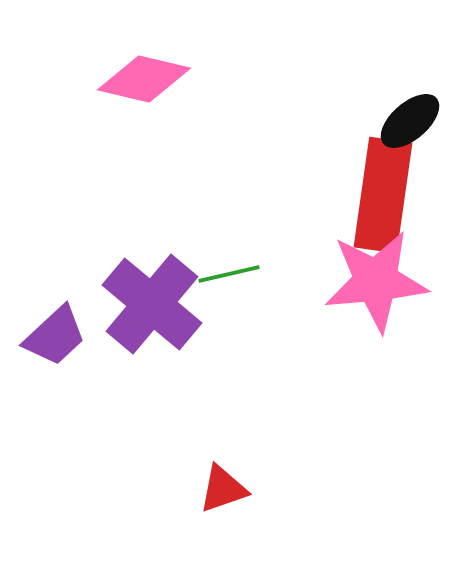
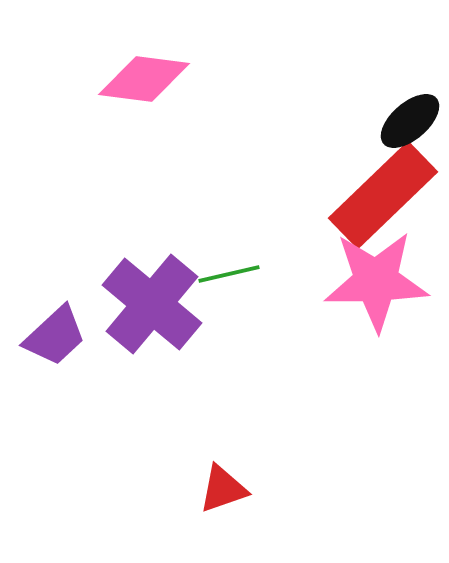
pink diamond: rotated 6 degrees counterclockwise
red rectangle: rotated 38 degrees clockwise
pink star: rotated 4 degrees clockwise
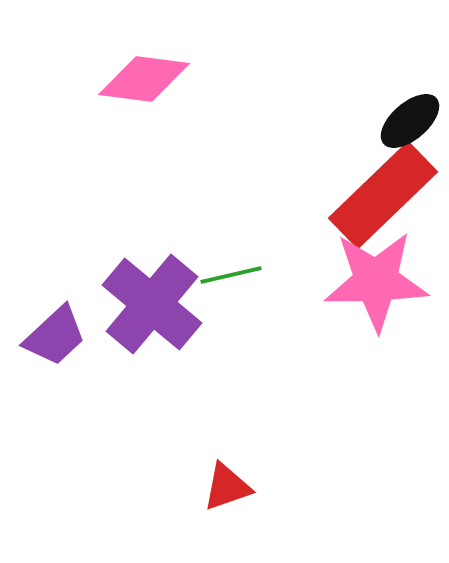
green line: moved 2 px right, 1 px down
red triangle: moved 4 px right, 2 px up
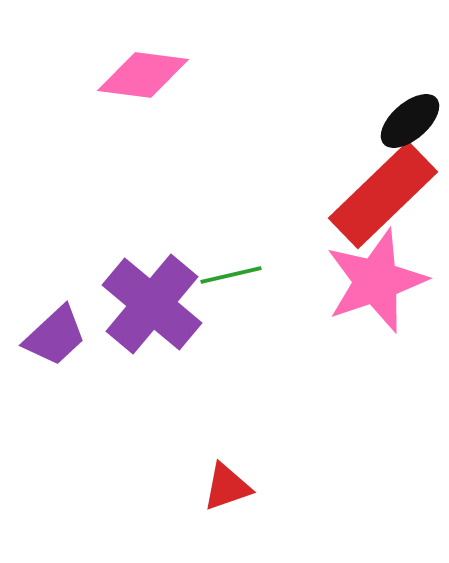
pink diamond: moved 1 px left, 4 px up
pink star: rotated 18 degrees counterclockwise
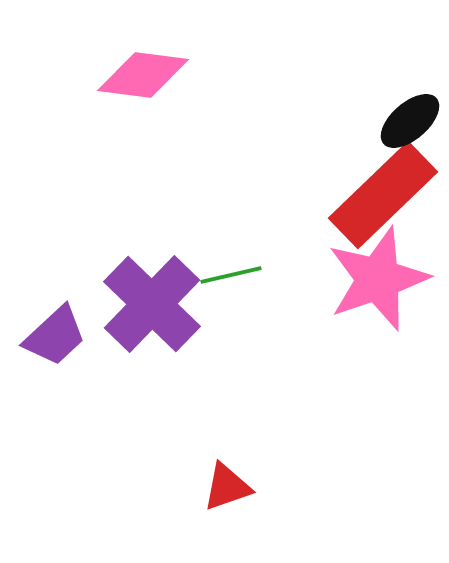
pink star: moved 2 px right, 2 px up
purple cross: rotated 4 degrees clockwise
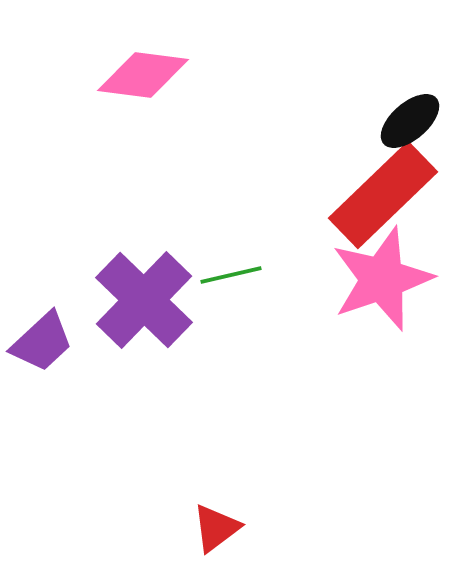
pink star: moved 4 px right
purple cross: moved 8 px left, 4 px up
purple trapezoid: moved 13 px left, 6 px down
red triangle: moved 11 px left, 41 px down; rotated 18 degrees counterclockwise
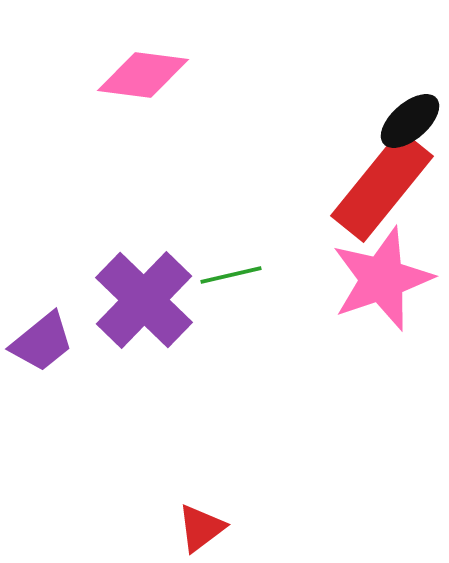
red rectangle: moved 1 px left, 9 px up; rotated 7 degrees counterclockwise
purple trapezoid: rotated 4 degrees clockwise
red triangle: moved 15 px left
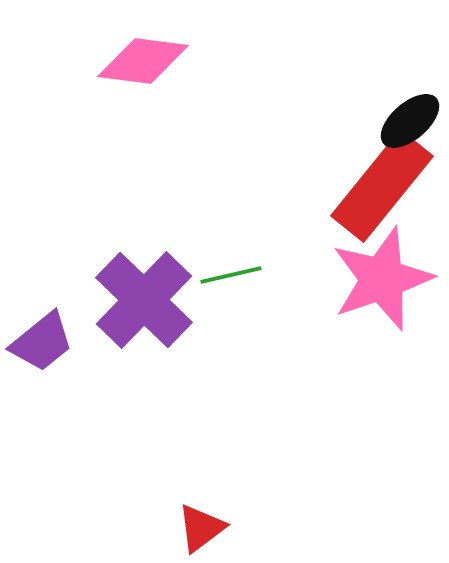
pink diamond: moved 14 px up
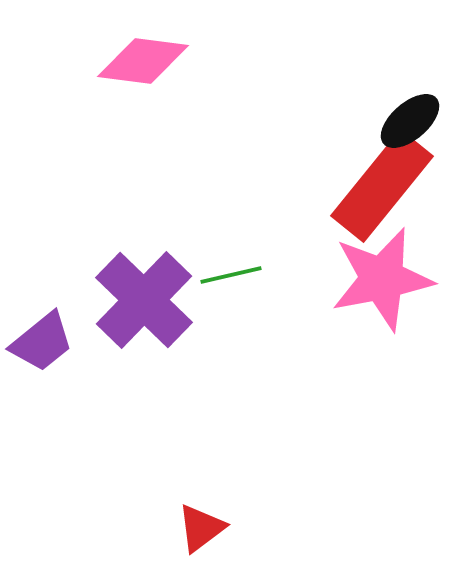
pink star: rotated 8 degrees clockwise
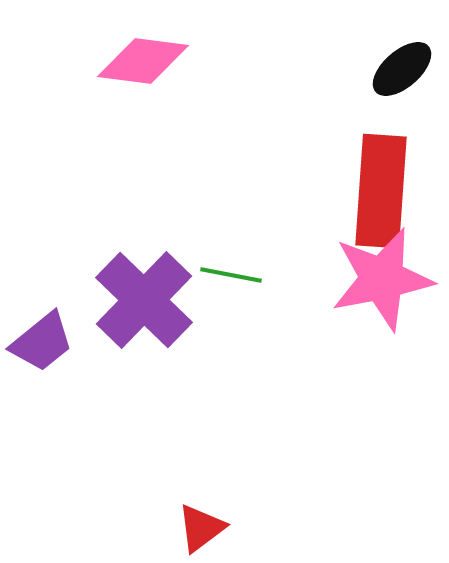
black ellipse: moved 8 px left, 52 px up
red rectangle: moved 1 px left, 5 px down; rotated 35 degrees counterclockwise
green line: rotated 24 degrees clockwise
